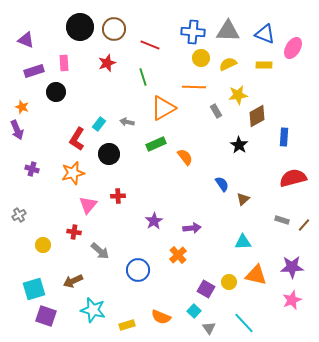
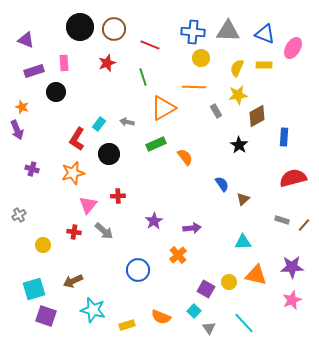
yellow semicircle at (228, 64): moved 9 px right, 4 px down; rotated 42 degrees counterclockwise
gray arrow at (100, 251): moved 4 px right, 20 px up
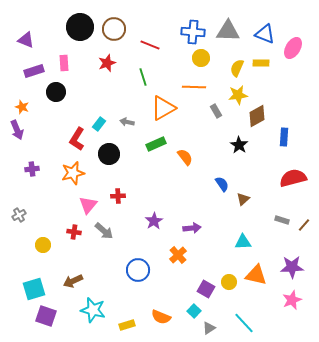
yellow rectangle at (264, 65): moved 3 px left, 2 px up
purple cross at (32, 169): rotated 24 degrees counterclockwise
gray triangle at (209, 328): rotated 32 degrees clockwise
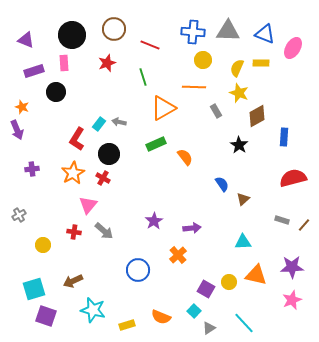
black circle at (80, 27): moved 8 px left, 8 px down
yellow circle at (201, 58): moved 2 px right, 2 px down
yellow star at (238, 95): moved 1 px right, 2 px up; rotated 30 degrees clockwise
gray arrow at (127, 122): moved 8 px left
orange star at (73, 173): rotated 15 degrees counterclockwise
red cross at (118, 196): moved 15 px left, 18 px up; rotated 32 degrees clockwise
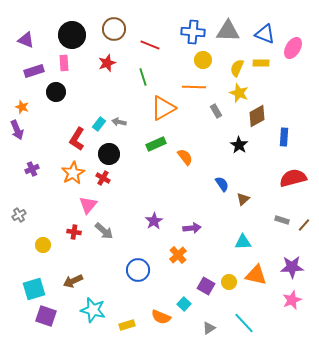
purple cross at (32, 169): rotated 16 degrees counterclockwise
purple square at (206, 289): moved 3 px up
cyan square at (194, 311): moved 10 px left, 7 px up
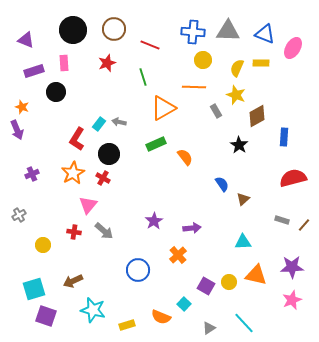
black circle at (72, 35): moved 1 px right, 5 px up
yellow star at (239, 93): moved 3 px left, 2 px down
purple cross at (32, 169): moved 5 px down
